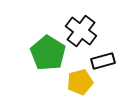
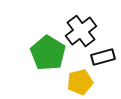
black cross: rotated 16 degrees clockwise
black rectangle: moved 4 px up
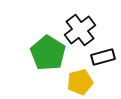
black cross: moved 1 px left, 1 px up
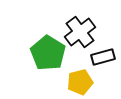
black cross: moved 2 px down
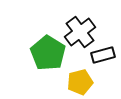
black rectangle: moved 2 px up
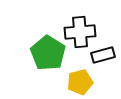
black cross: rotated 32 degrees clockwise
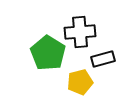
black rectangle: moved 4 px down
